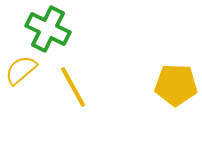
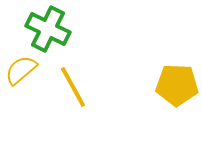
yellow pentagon: moved 1 px right
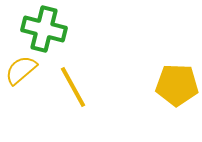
green cross: moved 4 px left; rotated 12 degrees counterclockwise
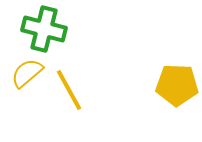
yellow semicircle: moved 6 px right, 3 px down
yellow line: moved 4 px left, 3 px down
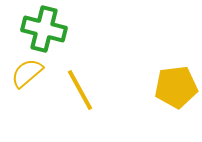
yellow pentagon: moved 1 px left, 2 px down; rotated 9 degrees counterclockwise
yellow line: moved 11 px right
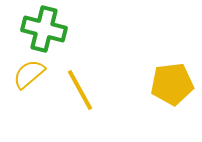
yellow semicircle: moved 2 px right, 1 px down
yellow pentagon: moved 4 px left, 3 px up
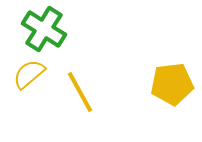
green cross: rotated 18 degrees clockwise
yellow line: moved 2 px down
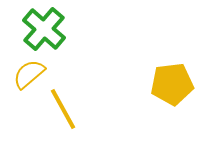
green cross: rotated 9 degrees clockwise
yellow line: moved 17 px left, 17 px down
